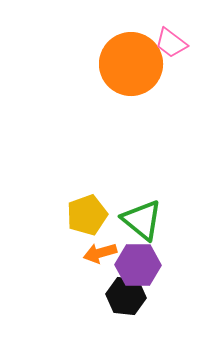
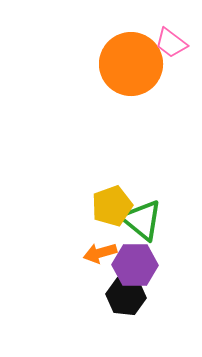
yellow pentagon: moved 25 px right, 9 px up
purple hexagon: moved 3 px left
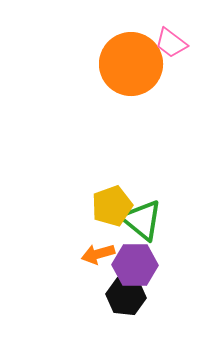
orange arrow: moved 2 px left, 1 px down
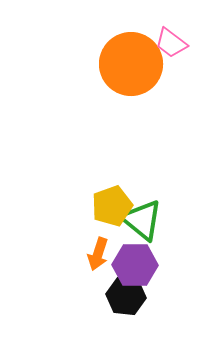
orange arrow: rotated 56 degrees counterclockwise
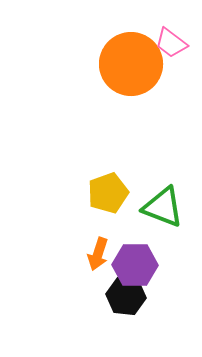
yellow pentagon: moved 4 px left, 13 px up
green triangle: moved 21 px right, 13 px up; rotated 18 degrees counterclockwise
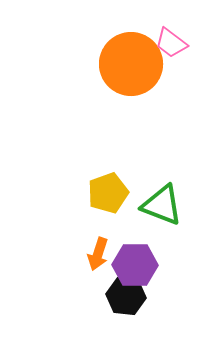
green triangle: moved 1 px left, 2 px up
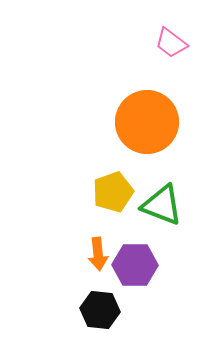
orange circle: moved 16 px right, 58 px down
yellow pentagon: moved 5 px right, 1 px up
orange arrow: rotated 24 degrees counterclockwise
black hexagon: moved 26 px left, 14 px down
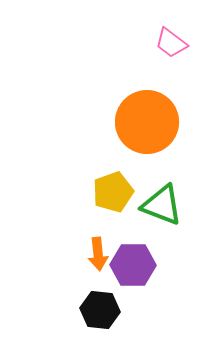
purple hexagon: moved 2 px left
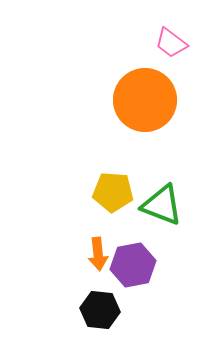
orange circle: moved 2 px left, 22 px up
yellow pentagon: rotated 24 degrees clockwise
purple hexagon: rotated 12 degrees counterclockwise
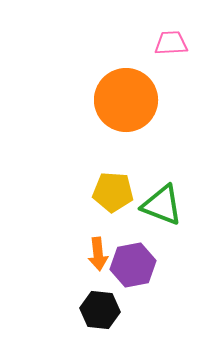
pink trapezoid: rotated 140 degrees clockwise
orange circle: moved 19 px left
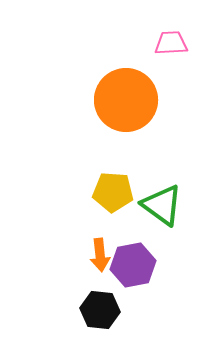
green triangle: rotated 15 degrees clockwise
orange arrow: moved 2 px right, 1 px down
